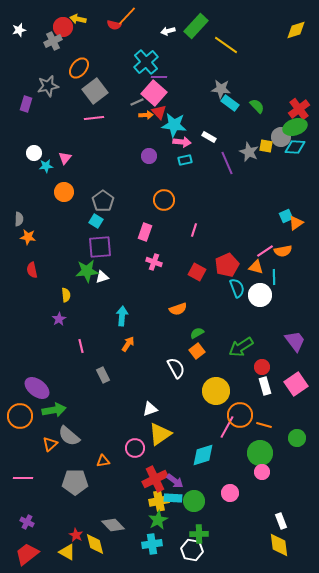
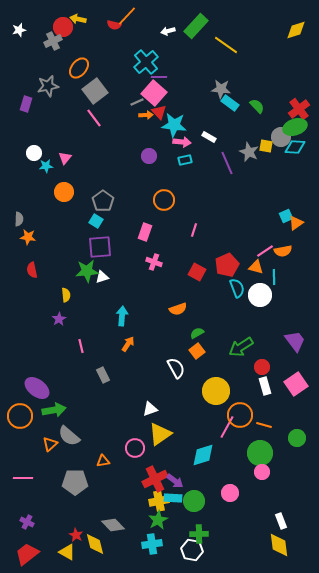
pink line at (94, 118): rotated 60 degrees clockwise
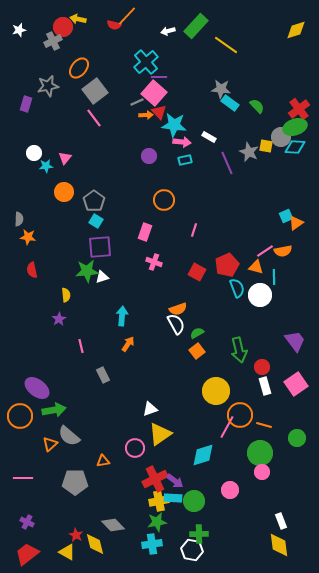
gray pentagon at (103, 201): moved 9 px left
green arrow at (241, 347): moved 2 px left, 3 px down; rotated 70 degrees counterclockwise
white semicircle at (176, 368): moved 44 px up
pink circle at (230, 493): moved 3 px up
green star at (158, 520): moved 1 px left, 2 px down; rotated 18 degrees clockwise
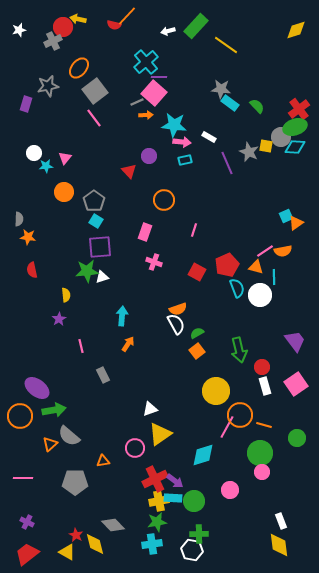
red triangle at (159, 112): moved 30 px left, 59 px down
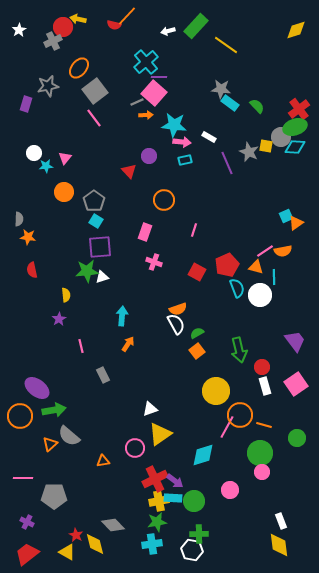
white star at (19, 30): rotated 16 degrees counterclockwise
gray pentagon at (75, 482): moved 21 px left, 14 px down
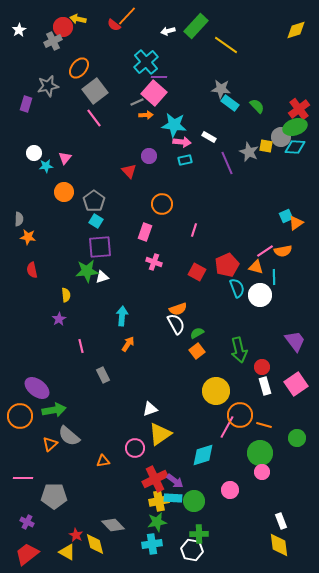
red semicircle at (114, 25): rotated 24 degrees clockwise
orange circle at (164, 200): moved 2 px left, 4 px down
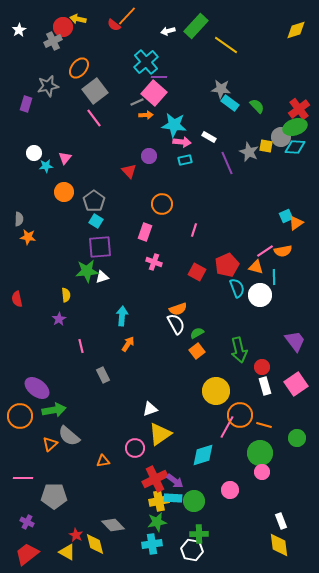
red semicircle at (32, 270): moved 15 px left, 29 px down
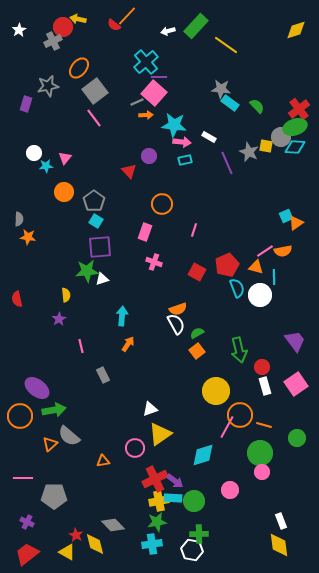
white triangle at (102, 277): moved 2 px down
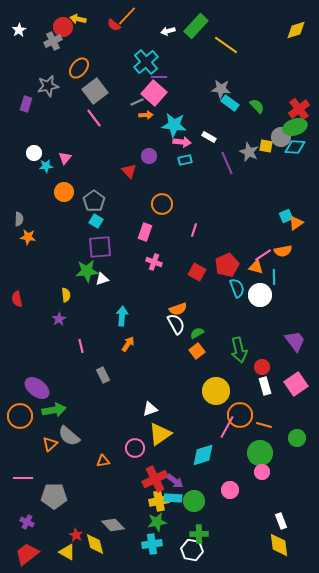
pink line at (265, 251): moved 2 px left, 4 px down
